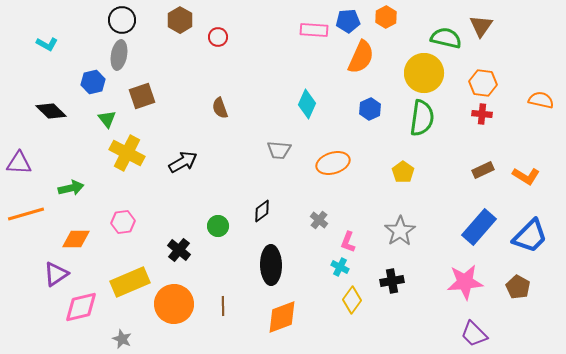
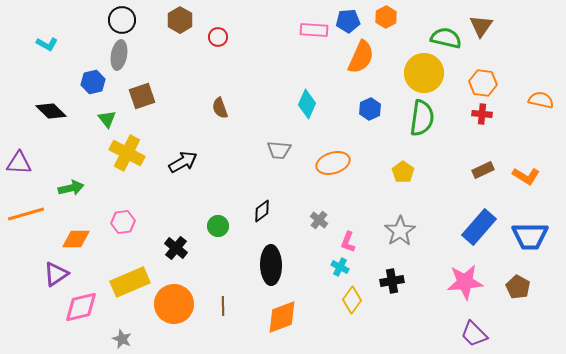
blue trapezoid at (530, 236): rotated 45 degrees clockwise
black cross at (179, 250): moved 3 px left, 2 px up
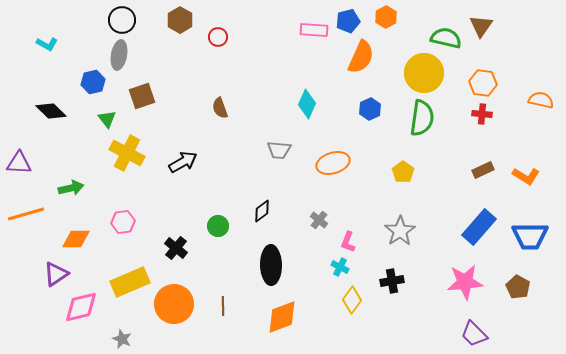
blue pentagon at (348, 21): rotated 10 degrees counterclockwise
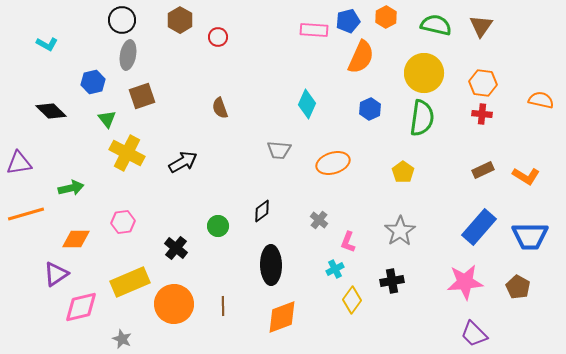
green semicircle at (446, 38): moved 10 px left, 13 px up
gray ellipse at (119, 55): moved 9 px right
purple triangle at (19, 163): rotated 12 degrees counterclockwise
cyan cross at (340, 267): moved 5 px left, 2 px down; rotated 36 degrees clockwise
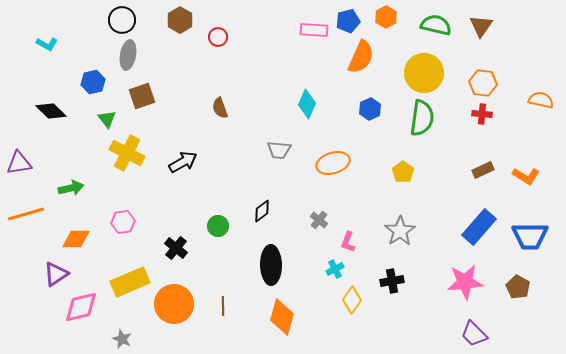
orange diamond at (282, 317): rotated 54 degrees counterclockwise
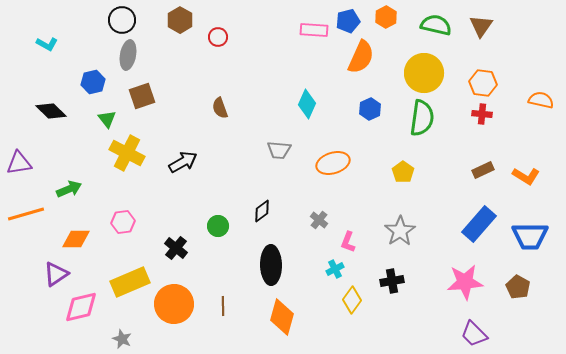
green arrow at (71, 188): moved 2 px left, 1 px down; rotated 10 degrees counterclockwise
blue rectangle at (479, 227): moved 3 px up
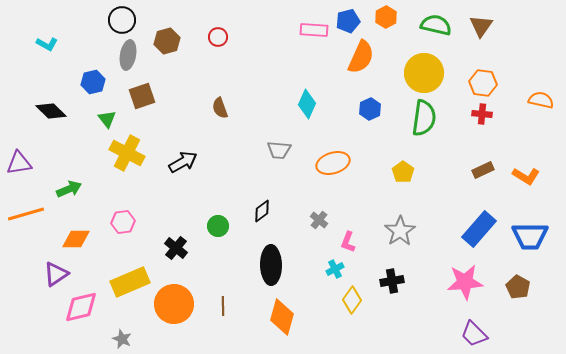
brown hexagon at (180, 20): moved 13 px left, 21 px down; rotated 15 degrees clockwise
green semicircle at (422, 118): moved 2 px right
blue rectangle at (479, 224): moved 5 px down
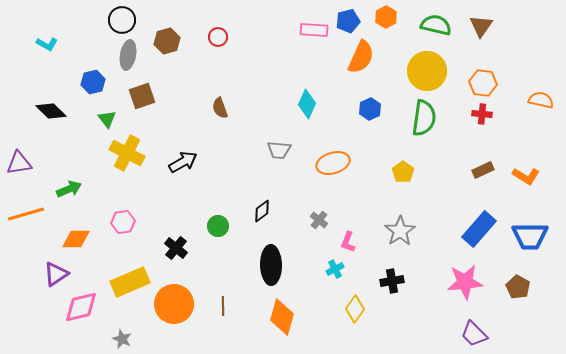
yellow circle at (424, 73): moved 3 px right, 2 px up
yellow diamond at (352, 300): moved 3 px right, 9 px down
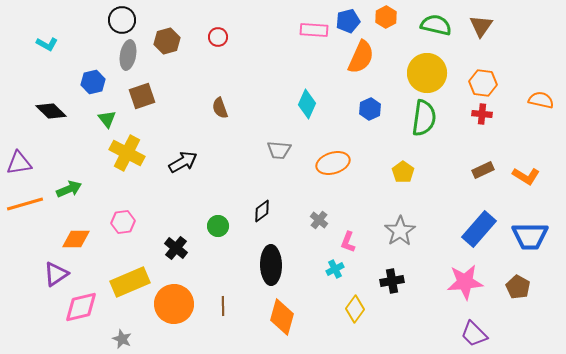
yellow circle at (427, 71): moved 2 px down
orange line at (26, 214): moved 1 px left, 10 px up
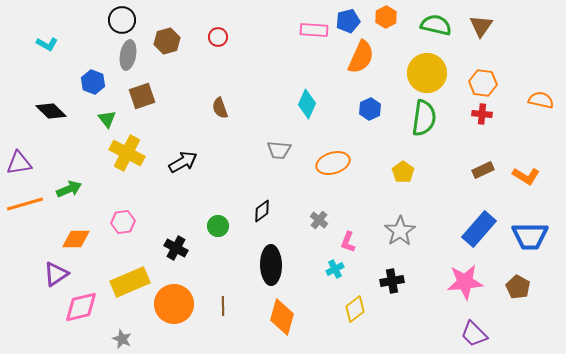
blue hexagon at (93, 82): rotated 25 degrees counterclockwise
black cross at (176, 248): rotated 10 degrees counterclockwise
yellow diamond at (355, 309): rotated 16 degrees clockwise
